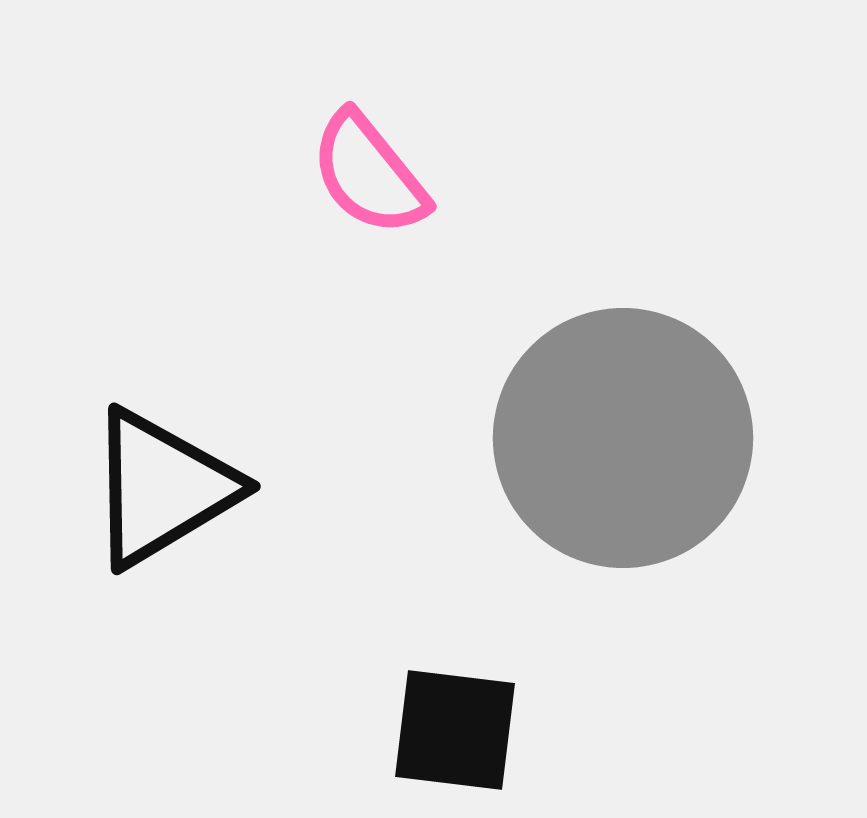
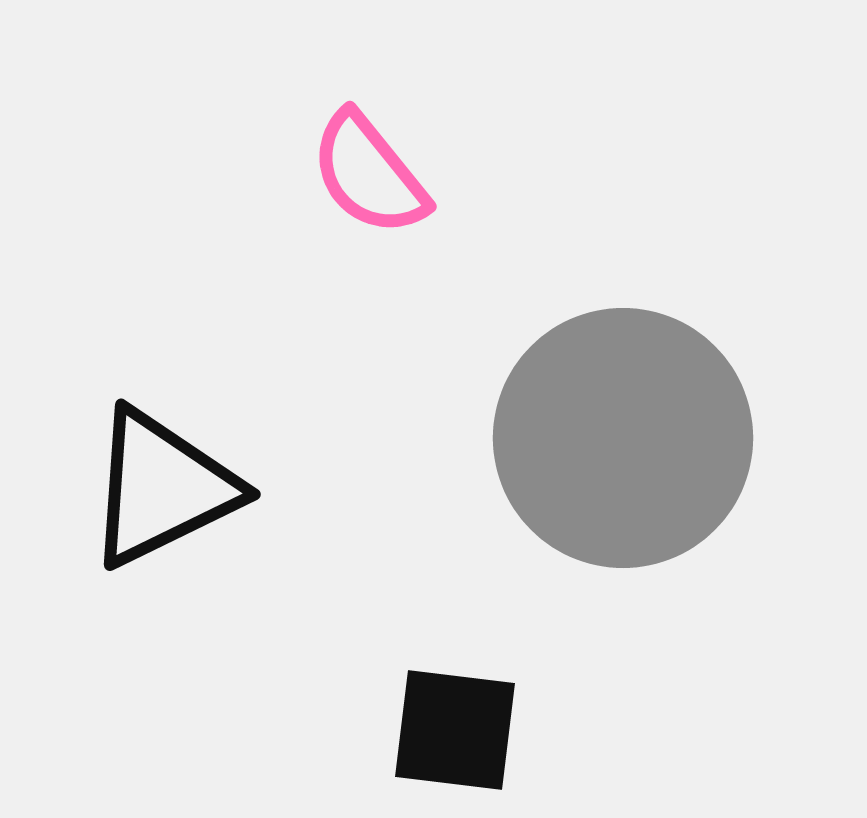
black triangle: rotated 5 degrees clockwise
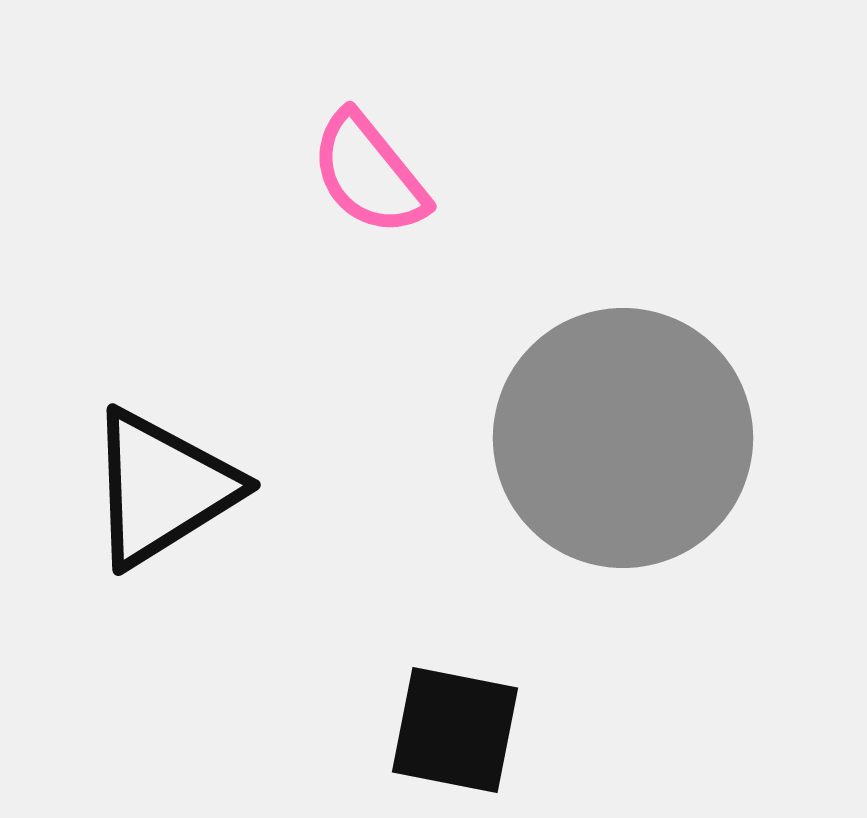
black triangle: rotated 6 degrees counterclockwise
black square: rotated 4 degrees clockwise
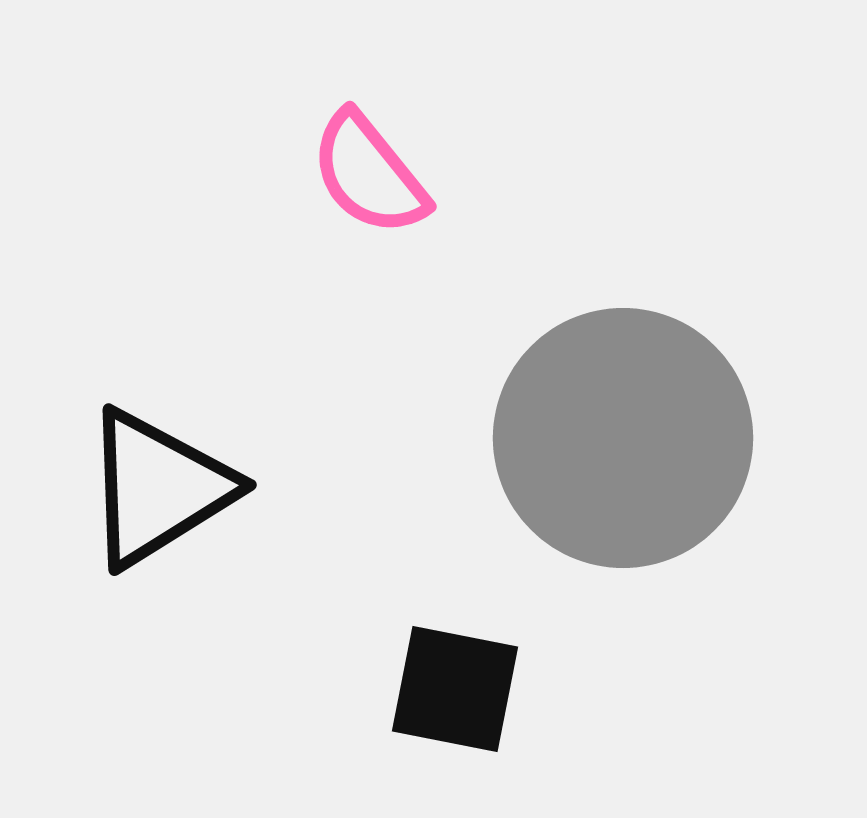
black triangle: moved 4 px left
black square: moved 41 px up
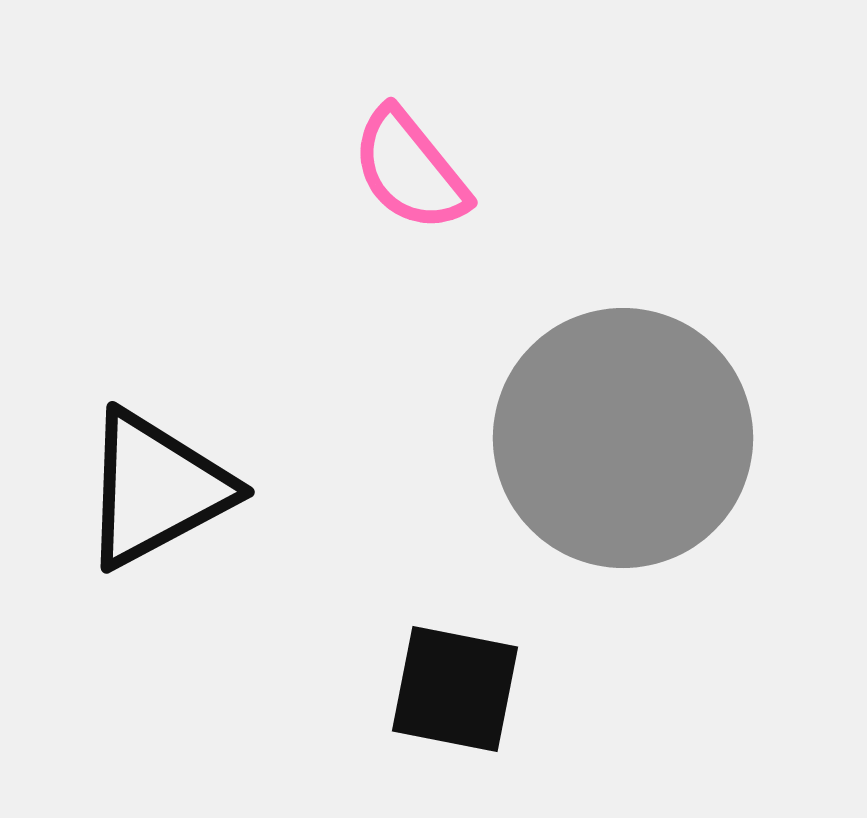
pink semicircle: moved 41 px right, 4 px up
black triangle: moved 2 px left, 1 px down; rotated 4 degrees clockwise
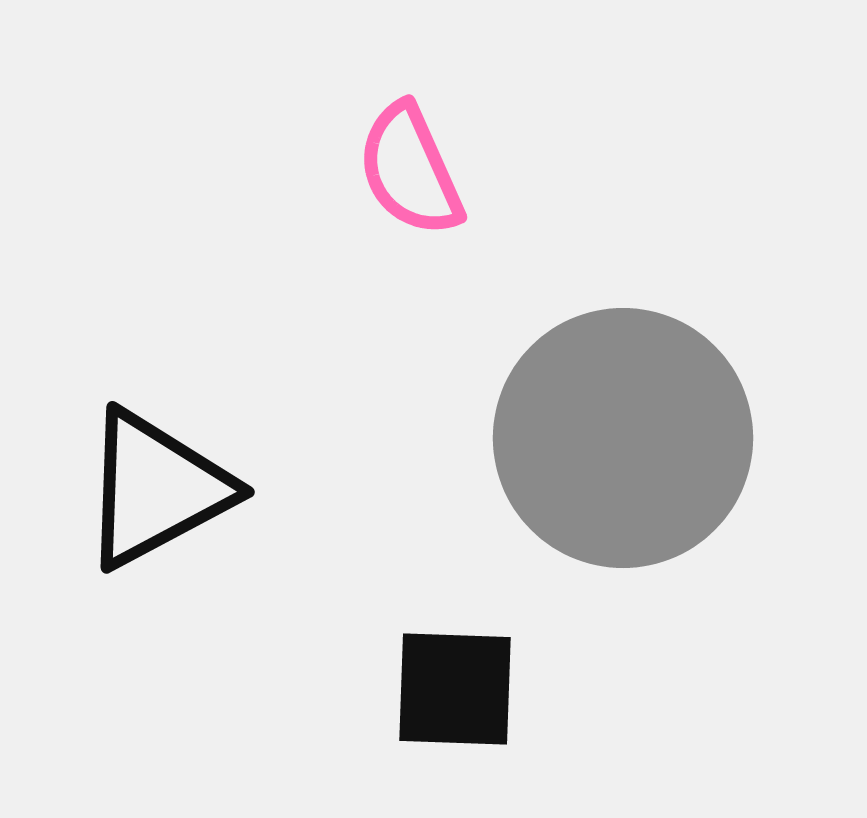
pink semicircle: rotated 15 degrees clockwise
black square: rotated 9 degrees counterclockwise
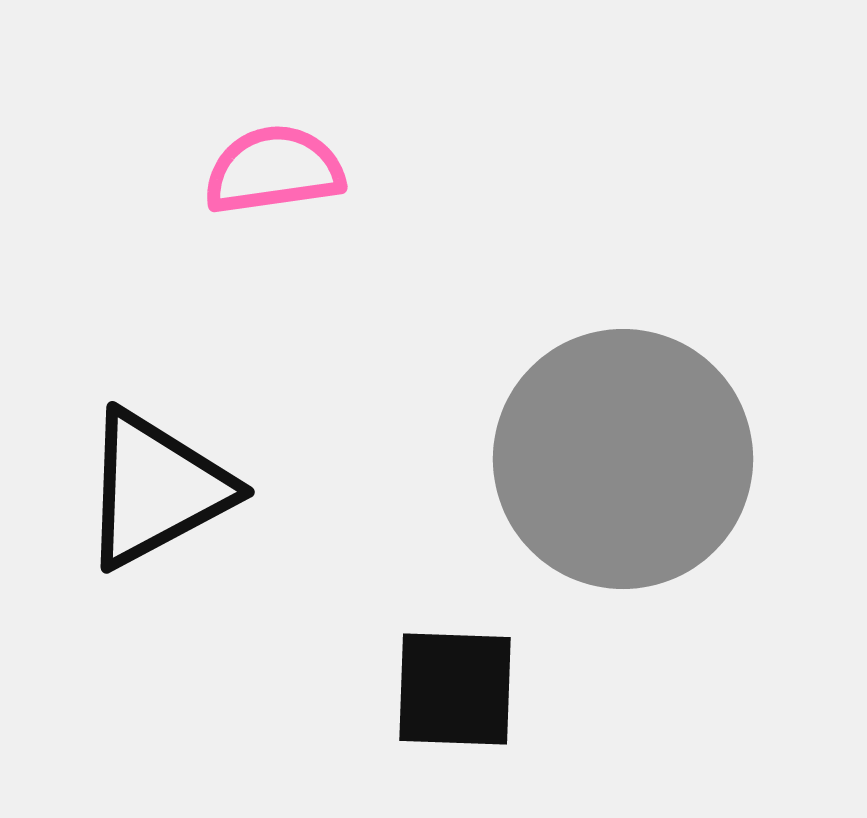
pink semicircle: moved 136 px left; rotated 106 degrees clockwise
gray circle: moved 21 px down
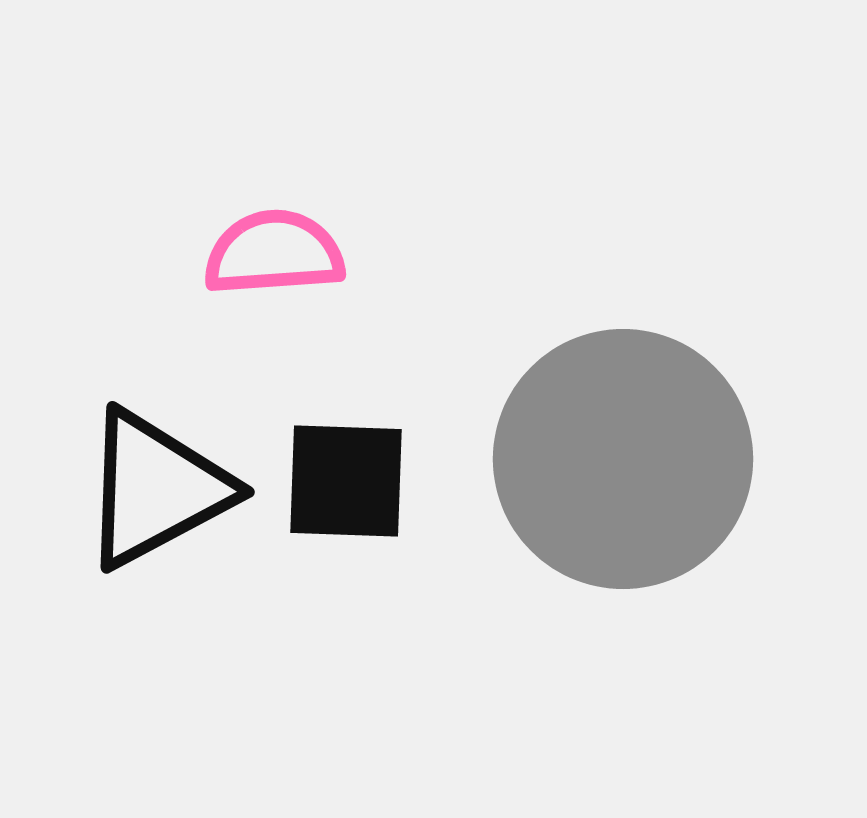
pink semicircle: moved 83 px down; rotated 4 degrees clockwise
black square: moved 109 px left, 208 px up
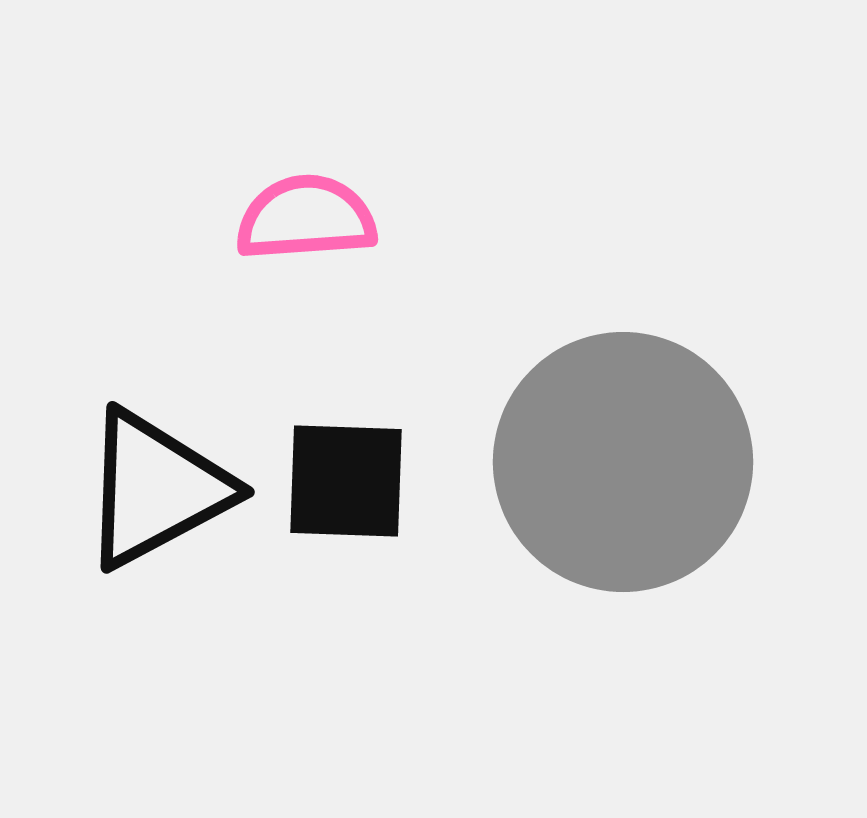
pink semicircle: moved 32 px right, 35 px up
gray circle: moved 3 px down
